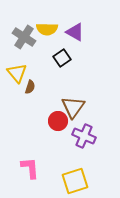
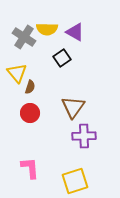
red circle: moved 28 px left, 8 px up
purple cross: rotated 25 degrees counterclockwise
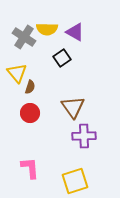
brown triangle: rotated 10 degrees counterclockwise
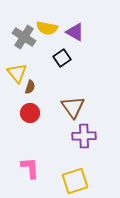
yellow semicircle: moved 1 px up; rotated 10 degrees clockwise
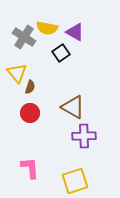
black square: moved 1 px left, 5 px up
brown triangle: rotated 25 degrees counterclockwise
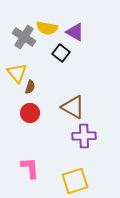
black square: rotated 18 degrees counterclockwise
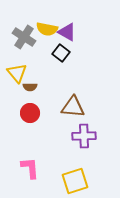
yellow semicircle: moved 1 px down
purple triangle: moved 8 px left
brown semicircle: rotated 72 degrees clockwise
brown triangle: rotated 25 degrees counterclockwise
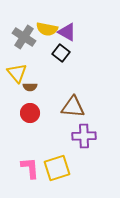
yellow square: moved 18 px left, 13 px up
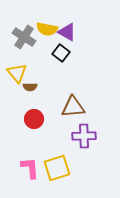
brown triangle: rotated 10 degrees counterclockwise
red circle: moved 4 px right, 6 px down
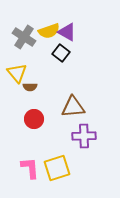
yellow semicircle: moved 2 px right, 2 px down; rotated 30 degrees counterclockwise
